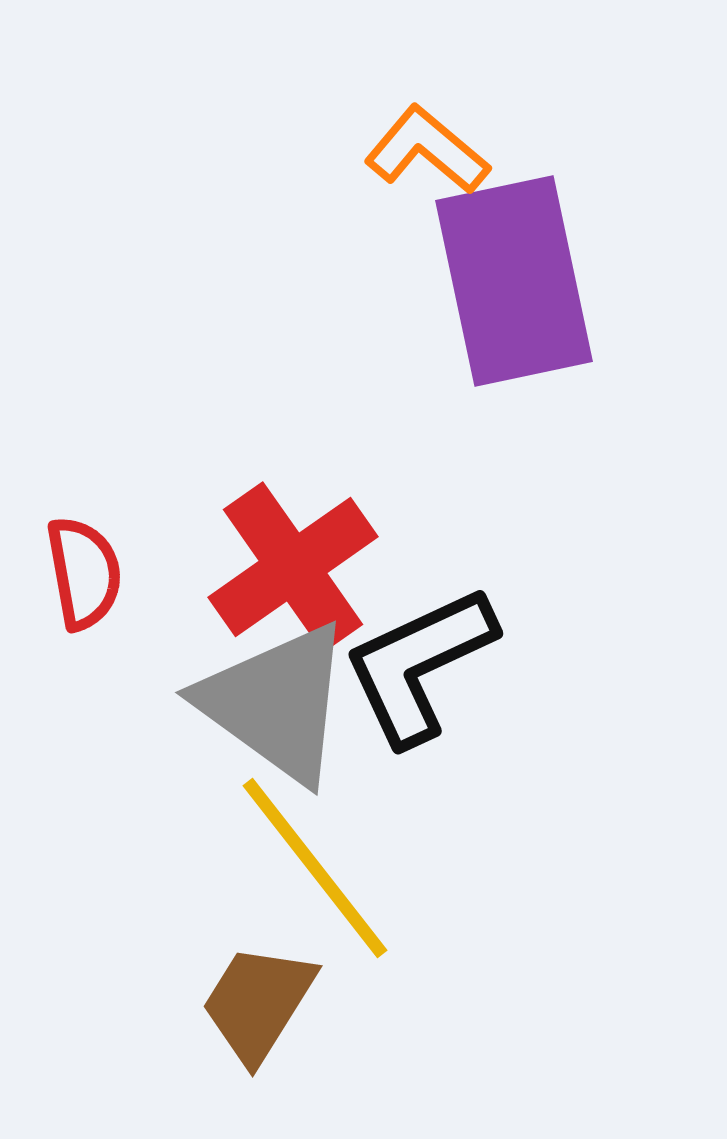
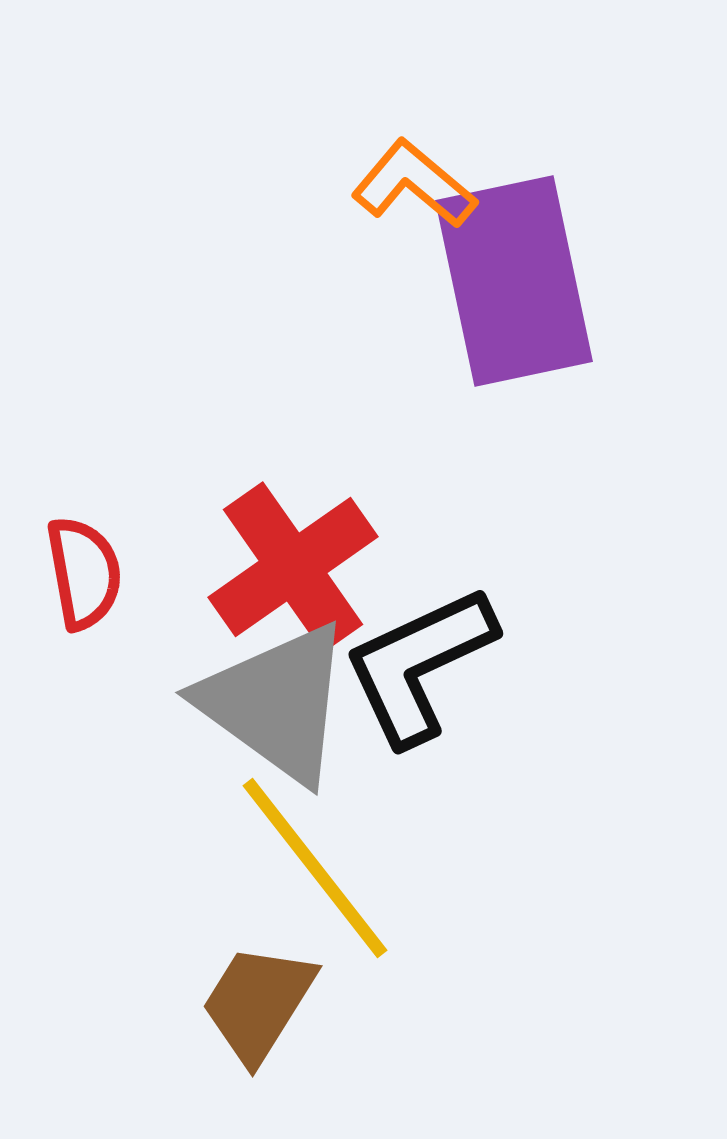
orange L-shape: moved 13 px left, 34 px down
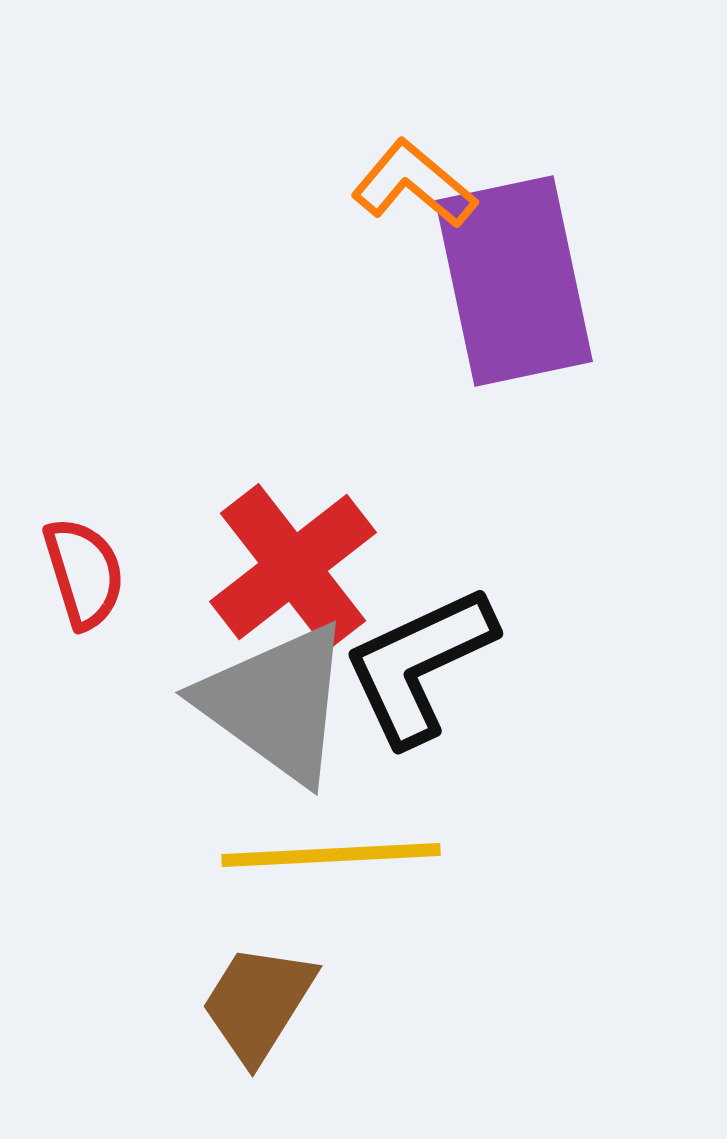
red cross: rotated 3 degrees counterclockwise
red semicircle: rotated 7 degrees counterclockwise
yellow line: moved 16 px right, 13 px up; rotated 55 degrees counterclockwise
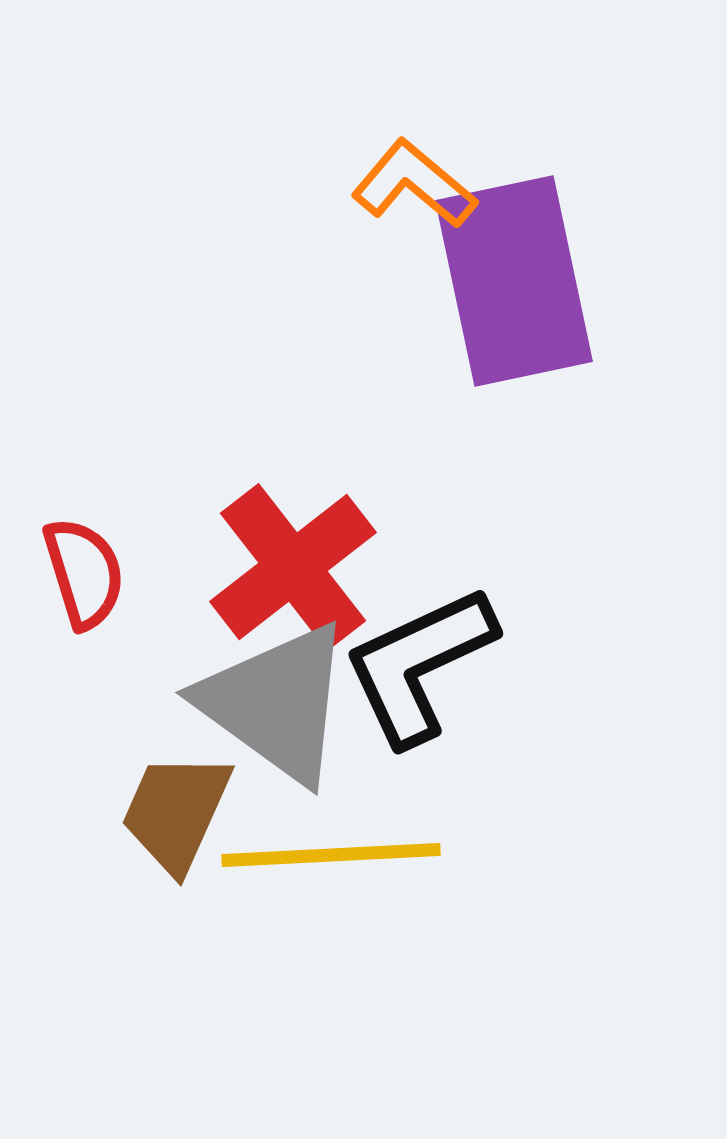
brown trapezoid: moved 82 px left, 191 px up; rotated 8 degrees counterclockwise
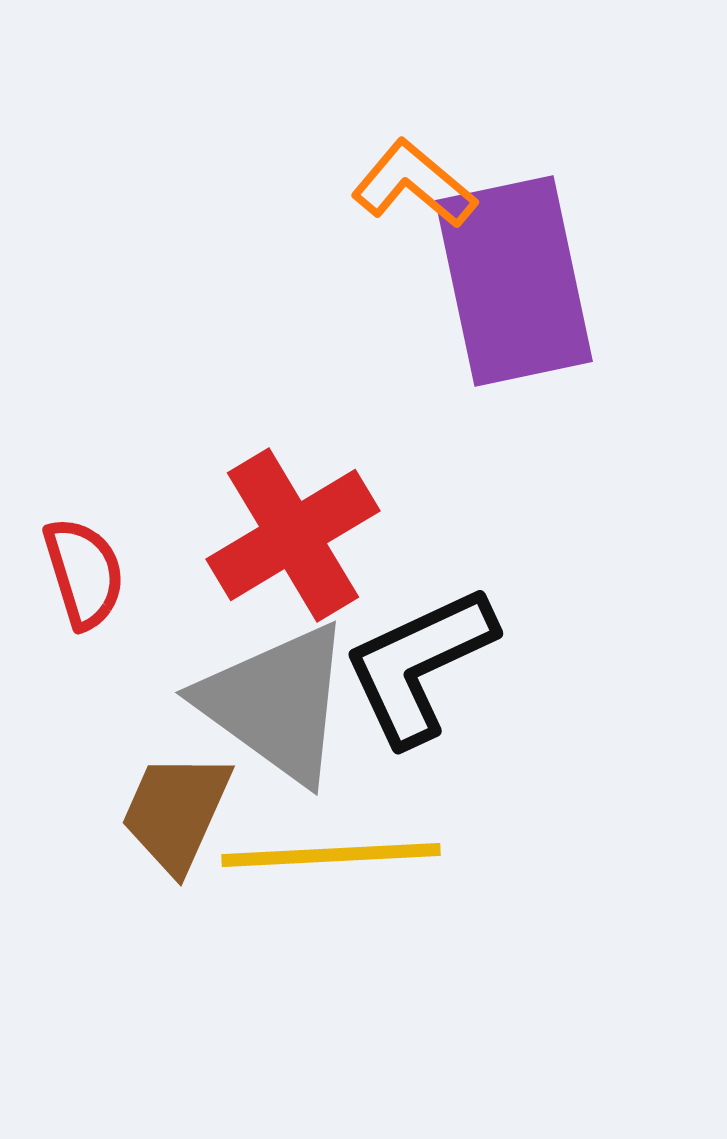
red cross: moved 32 px up; rotated 7 degrees clockwise
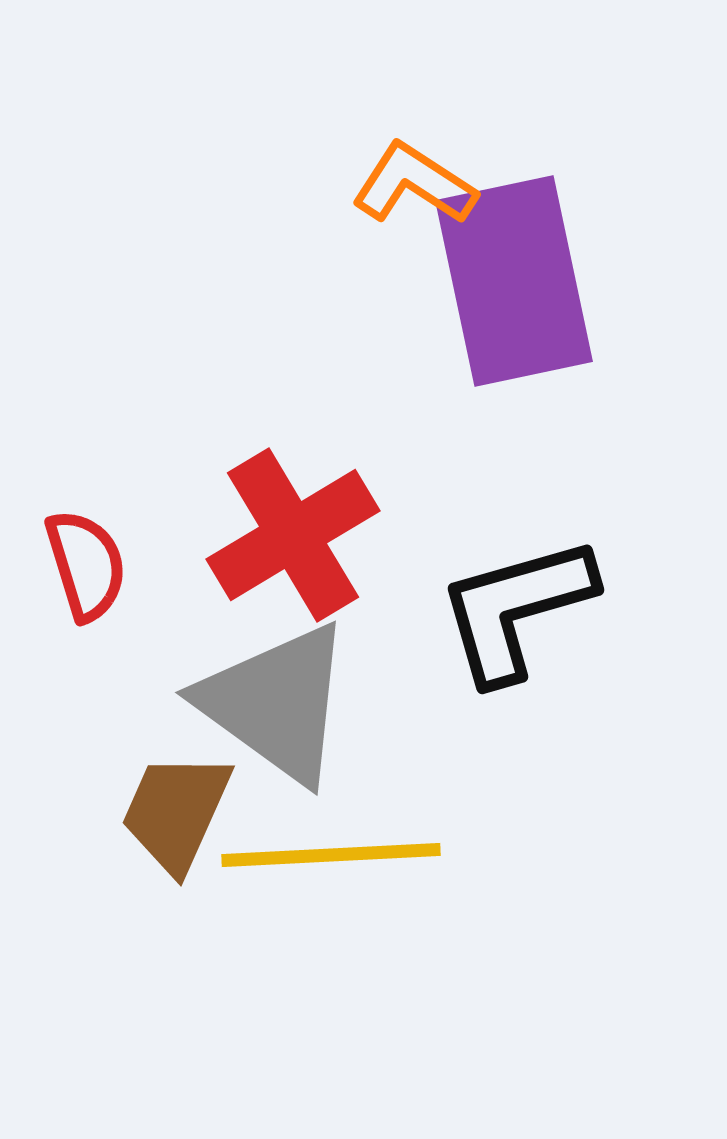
orange L-shape: rotated 7 degrees counterclockwise
red semicircle: moved 2 px right, 8 px up
black L-shape: moved 97 px right, 56 px up; rotated 9 degrees clockwise
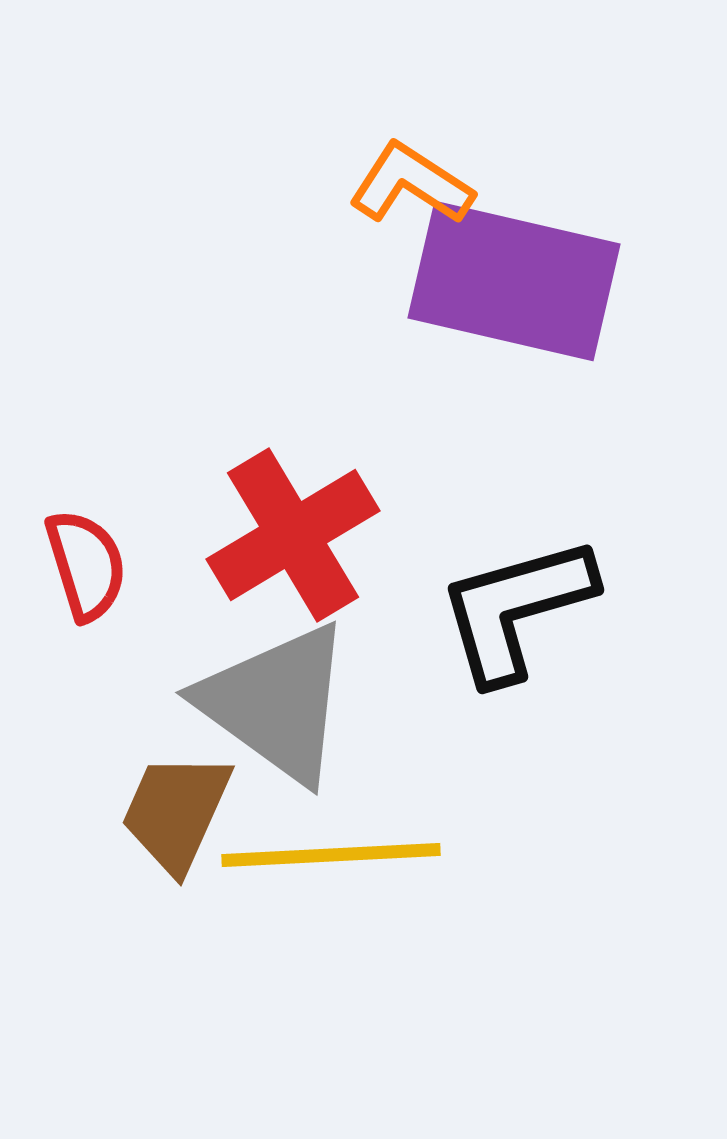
orange L-shape: moved 3 px left
purple rectangle: rotated 65 degrees counterclockwise
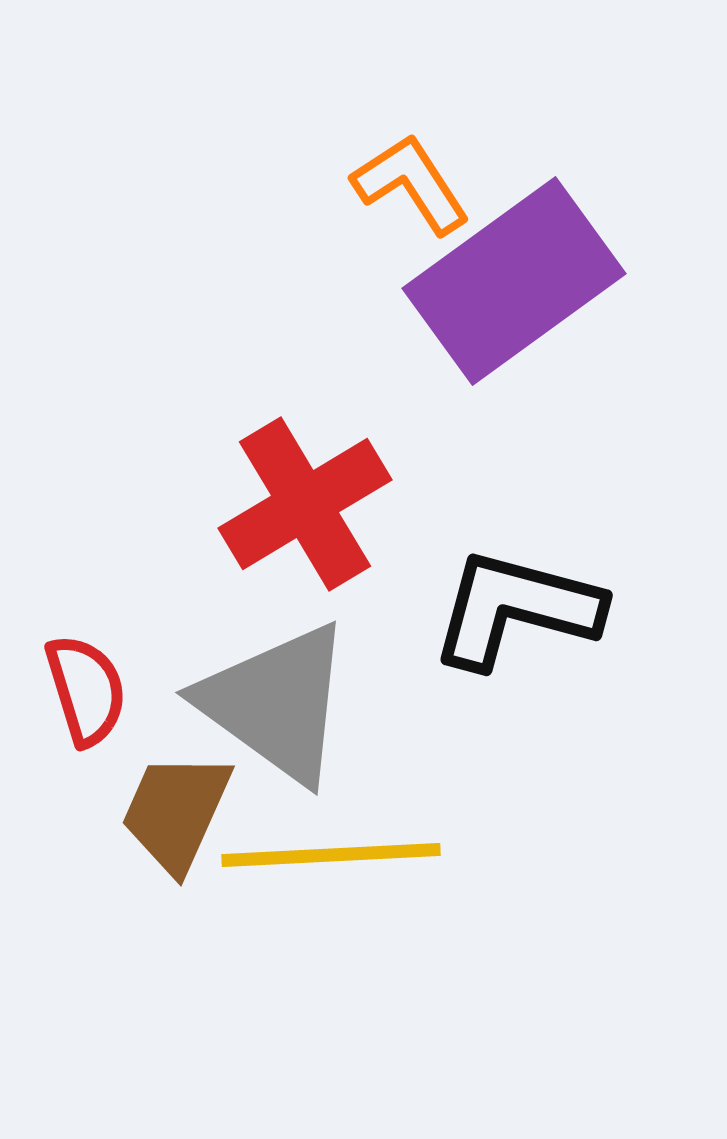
orange L-shape: rotated 24 degrees clockwise
purple rectangle: rotated 49 degrees counterclockwise
red cross: moved 12 px right, 31 px up
red semicircle: moved 125 px down
black L-shape: rotated 31 degrees clockwise
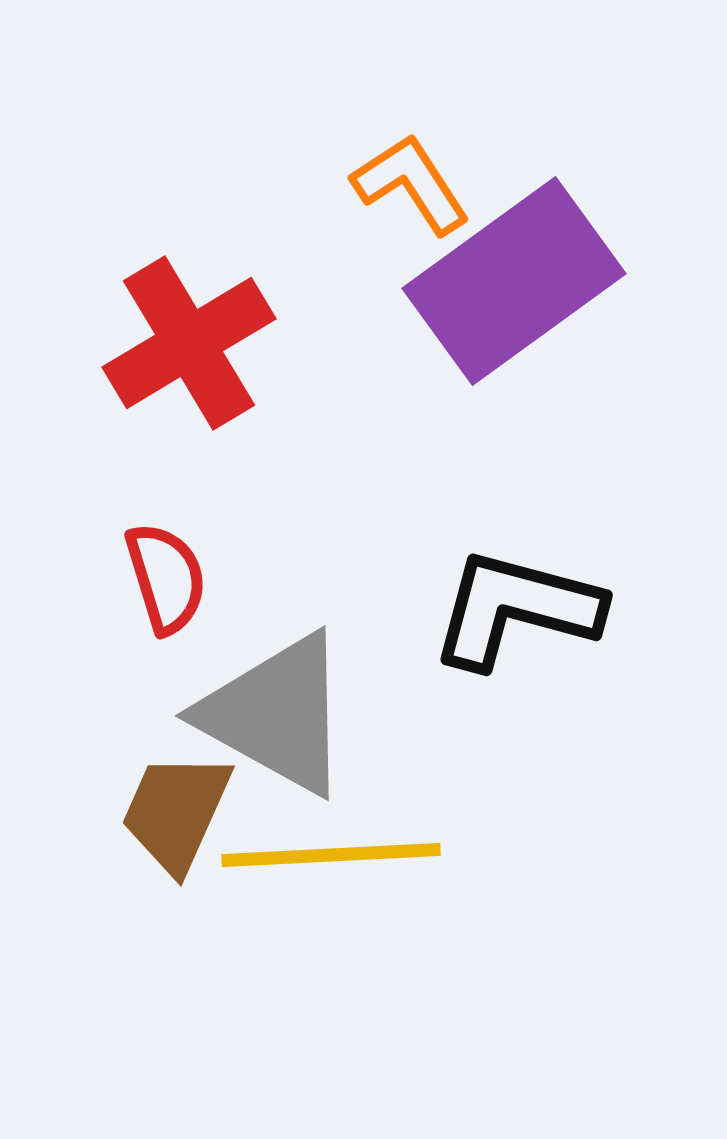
red cross: moved 116 px left, 161 px up
red semicircle: moved 80 px right, 112 px up
gray triangle: moved 11 px down; rotated 7 degrees counterclockwise
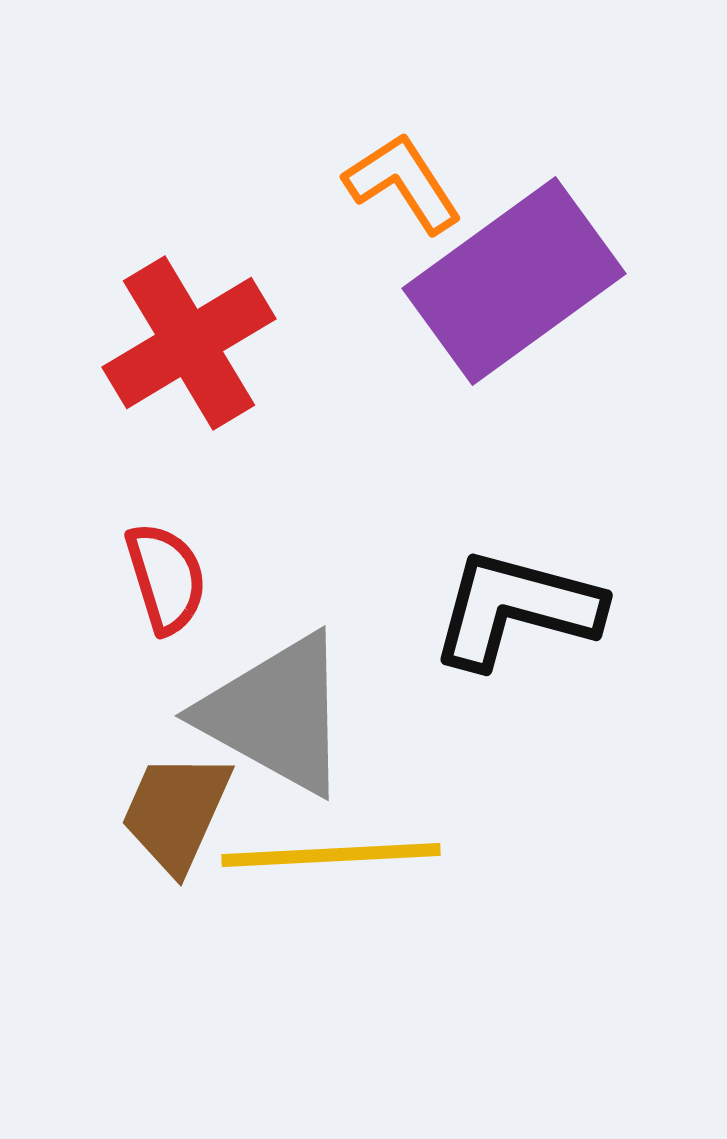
orange L-shape: moved 8 px left, 1 px up
